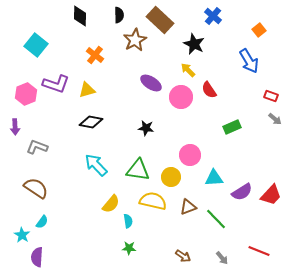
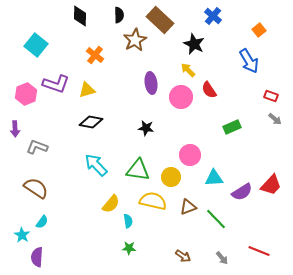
purple ellipse at (151, 83): rotated 50 degrees clockwise
purple arrow at (15, 127): moved 2 px down
red trapezoid at (271, 195): moved 10 px up
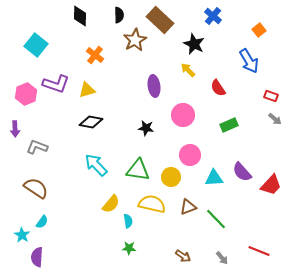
purple ellipse at (151, 83): moved 3 px right, 3 px down
red semicircle at (209, 90): moved 9 px right, 2 px up
pink circle at (181, 97): moved 2 px right, 18 px down
green rectangle at (232, 127): moved 3 px left, 2 px up
purple semicircle at (242, 192): moved 20 px up; rotated 80 degrees clockwise
yellow semicircle at (153, 201): moved 1 px left, 3 px down
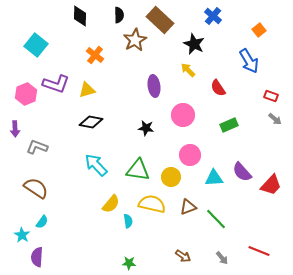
green star at (129, 248): moved 15 px down
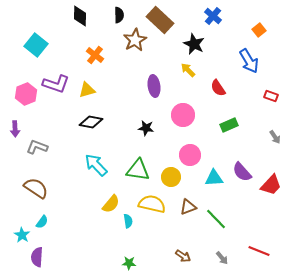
gray arrow at (275, 119): moved 18 px down; rotated 16 degrees clockwise
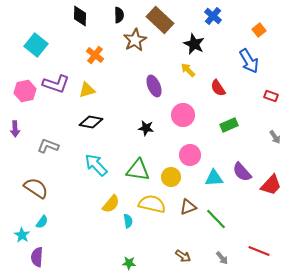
purple ellipse at (154, 86): rotated 15 degrees counterclockwise
pink hexagon at (26, 94): moved 1 px left, 3 px up; rotated 10 degrees clockwise
gray L-shape at (37, 147): moved 11 px right, 1 px up
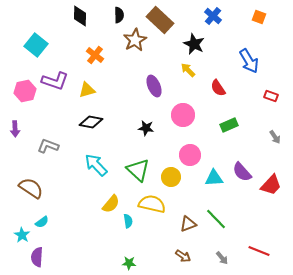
orange square at (259, 30): moved 13 px up; rotated 32 degrees counterclockwise
purple L-shape at (56, 84): moved 1 px left, 3 px up
green triangle at (138, 170): rotated 35 degrees clockwise
brown semicircle at (36, 188): moved 5 px left
brown triangle at (188, 207): moved 17 px down
cyan semicircle at (42, 222): rotated 16 degrees clockwise
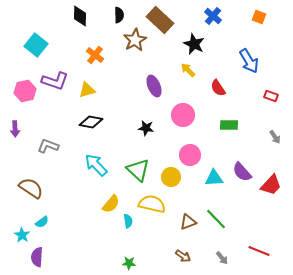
green rectangle at (229, 125): rotated 24 degrees clockwise
brown triangle at (188, 224): moved 2 px up
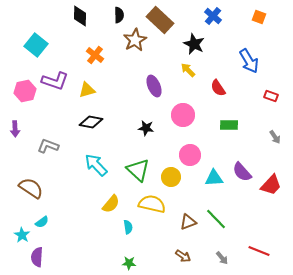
cyan semicircle at (128, 221): moved 6 px down
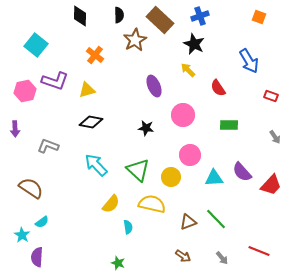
blue cross at (213, 16): moved 13 px left; rotated 30 degrees clockwise
green star at (129, 263): moved 11 px left; rotated 16 degrees clockwise
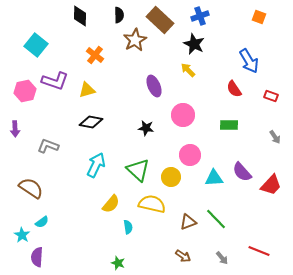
red semicircle at (218, 88): moved 16 px right, 1 px down
cyan arrow at (96, 165): rotated 70 degrees clockwise
